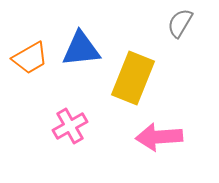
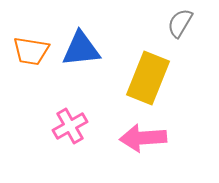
orange trapezoid: moved 1 px right, 7 px up; rotated 39 degrees clockwise
yellow rectangle: moved 15 px right
pink arrow: moved 16 px left, 1 px down
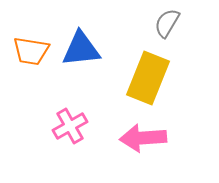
gray semicircle: moved 13 px left
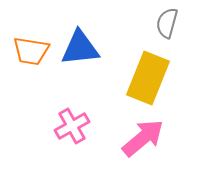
gray semicircle: rotated 16 degrees counterclockwise
blue triangle: moved 1 px left, 1 px up
pink cross: moved 2 px right
pink arrow: rotated 144 degrees clockwise
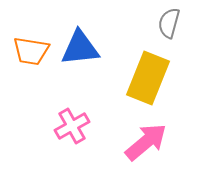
gray semicircle: moved 2 px right
pink arrow: moved 3 px right, 4 px down
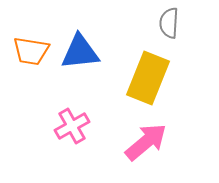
gray semicircle: rotated 12 degrees counterclockwise
blue triangle: moved 4 px down
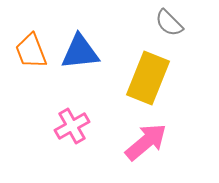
gray semicircle: rotated 48 degrees counterclockwise
orange trapezoid: rotated 60 degrees clockwise
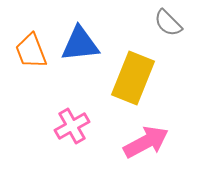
gray semicircle: moved 1 px left
blue triangle: moved 8 px up
yellow rectangle: moved 15 px left
pink arrow: rotated 12 degrees clockwise
